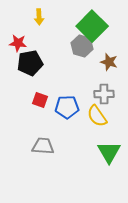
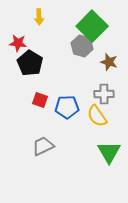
black pentagon: rotated 30 degrees counterclockwise
gray trapezoid: rotated 30 degrees counterclockwise
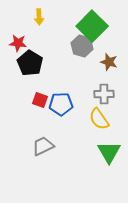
blue pentagon: moved 6 px left, 3 px up
yellow semicircle: moved 2 px right, 3 px down
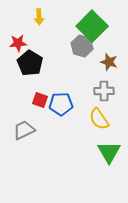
red star: rotated 12 degrees counterclockwise
gray cross: moved 3 px up
gray trapezoid: moved 19 px left, 16 px up
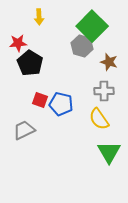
blue pentagon: rotated 15 degrees clockwise
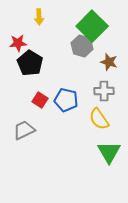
red square: rotated 14 degrees clockwise
blue pentagon: moved 5 px right, 4 px up
